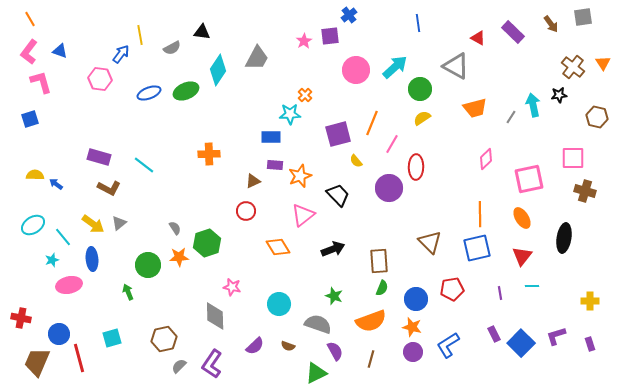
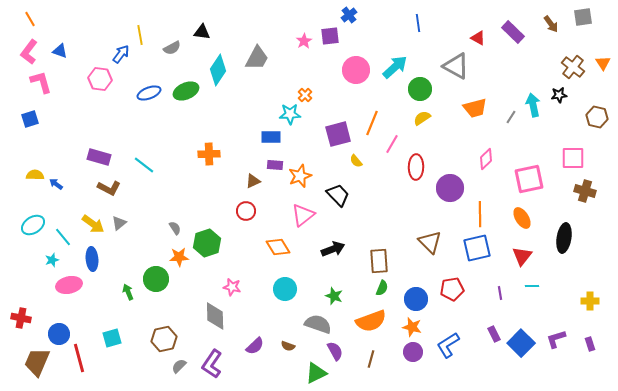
purple circle at (389, 188): moved 61 px right
green circle at (148, 265): moved 8 px right, 14 px down
cyan circle at (279, 304): moved 6 px right, 15 px up
purple L-shape at (556, 336): moved 3 px down
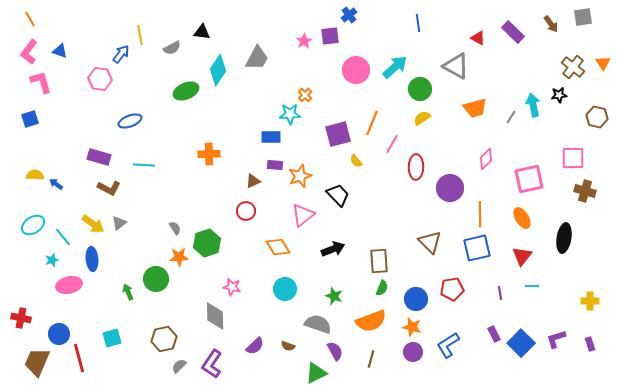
blue ellipse at (149, 93): moved 19 px left, 28 px down
cyan line at (144, 165): rotated 35 degrees counterclockwise
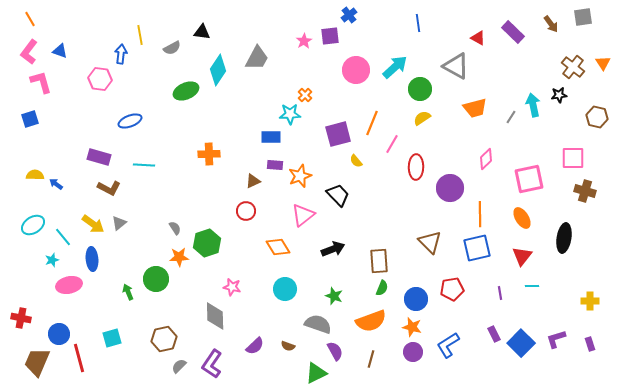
blue arrow at (121, 54): rotated 30 degrees counterclockwise
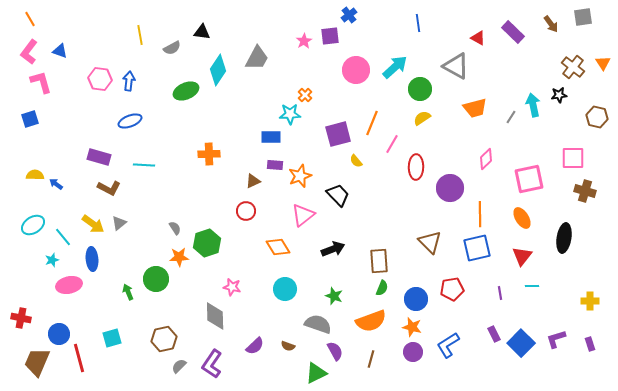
blue arrow at (121, 54): moved 8 px right, 27 px down
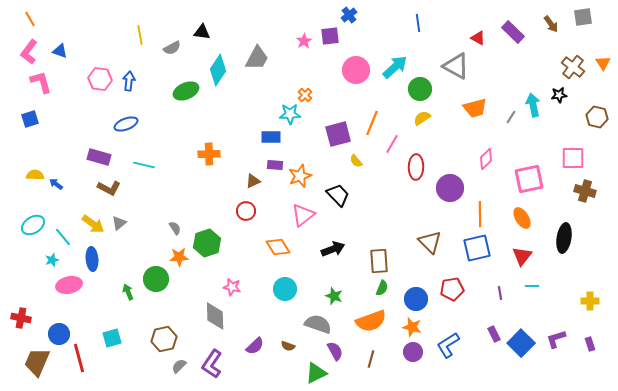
blue ellipse at (130, 121): moved 4 px left, 3 px down
cyan line at (144, 165): rotated 10 degrees clockwise
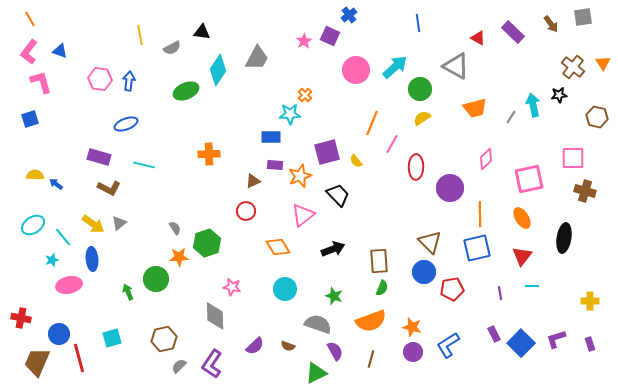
purple square at (330, 36): rotated 30 degrees clockwise
purple square at (338, 134): moved 11 px left, 18 px down
blue circle at (416, 299): moved 8 px right, 27 px up
